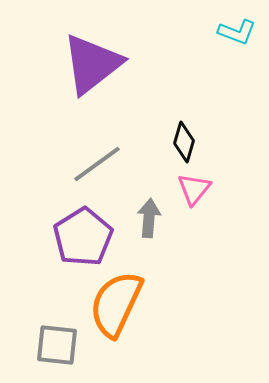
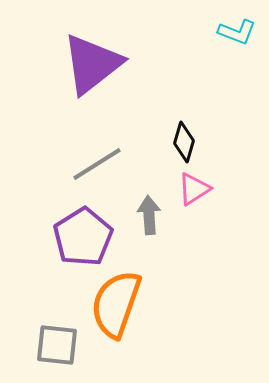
gray line: rotated 4 degrees clockwise
pink triangle: rotated 18 degrees clockwise
gray arrow: moved 3 px up; rotated 9 degrees counterclockwise
orange semicircle: rotated 6 degrees counterclockwise
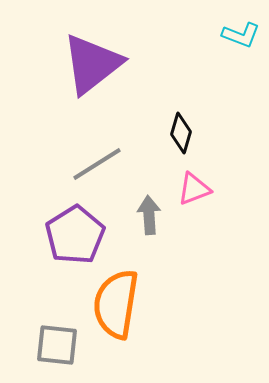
cyan L-shape: moved 4 px right, 3 px down
black diamond: moved 3 px left, 9 px up
pink triangle: rotated 12 degrees clockwise
purple pentagon: moved 8 px left, 2 px up
orange semicircle: rotated 10 degrees counterclockwise
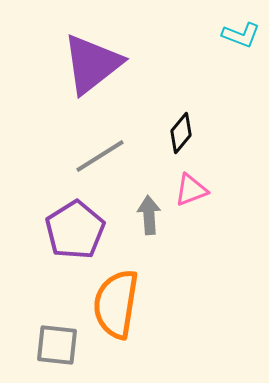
black diamond: rotated 24 degrees clockwise
gray line: moved 3 px right, 8 px up
pink triangle: moved 3 px left, 1 px down
purple pentagon: moved 5 px up
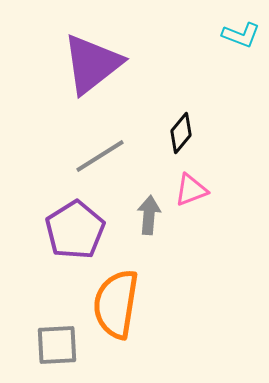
gray arrow: rotated 9 degrees clockwise
gray square: rotated 9 degrees counterclockwise
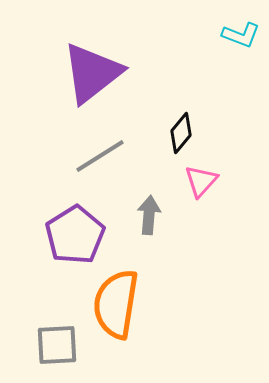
purple triangle: moved 9 px down
pink triangle: moved 10 px right, 9 px up; rotated 27 degrees counterclockwise
purple pentagon: moved 5 px down
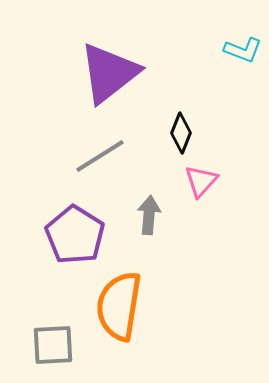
cyan L-shape: moved 2 px right, 15 px down
purple triangle: moved 17 px right
black diamond: rotated 18 degrees counterclockwise
purple pentagon: rotated 8 degrees counterclockwise
orange semicircle: moved 3 px right, 2 px down
gray square: moved 4 px left
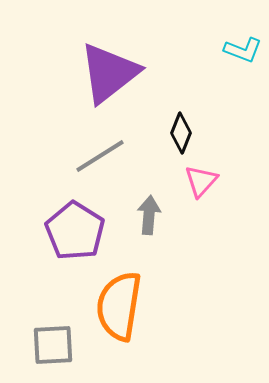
purple pentagon: moved 4 px up
